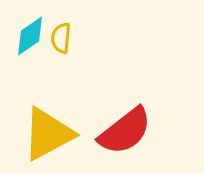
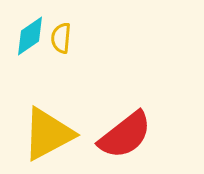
red semicircle: moved 4 px down
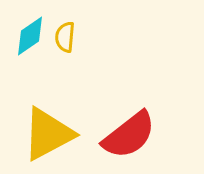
yellow semicircle: moved 4 px right, 1 px up
red semicircle: moved 4 px right
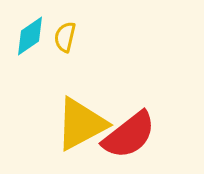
yellow semicircle: rotated 8 degrees clockwise
yellow triangle: moved 33 px right, 10 px up
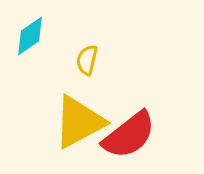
yellow semicircle: moved 22 px right, 23 px down
yellow triangle: moved 2 px left, 2 px up
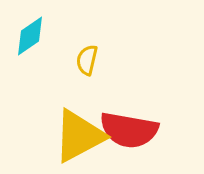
yellow triangle: moved 14 px down
red semicircle: moved 5 px up; rotated 48 degrees clockwise
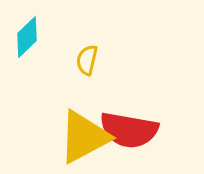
cyan diamond: moved 3 px left, 1 px down; rotated 9 degrees counterclockwise
yellow triangle: moved 5 px right, 1 px down
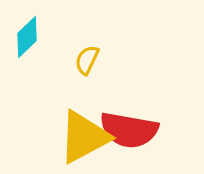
yellow semicircle: rotated 12 degrees clockwise
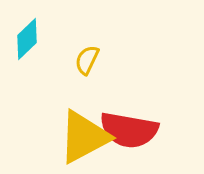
cyan diamond: moved 2 px down
